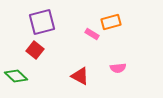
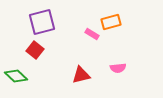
red triangle: moved 1 px right, 1 px up; rotated 42 degrees counterclockwise
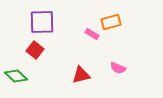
purple square: rotated 12 degrees clockwise
pink semicircle: rotated 28 degrees clockwise
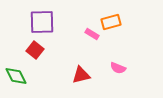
green diamond: rotated 20 degrees clockwise
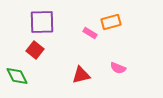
pink rectangle: moved 2 px left, 1 px up
green diamond: moved 1 px right
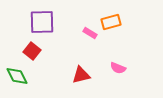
red square: moved 3 px left, 1 px down
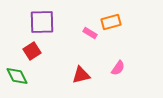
red square: rotated 18 degrees clockwise
pink semicircle: rotated 77 degrees counterclockwise
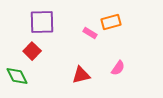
red square: rotated 12 degrees counterclockwise
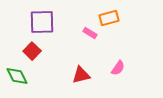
orange rectangle: moved 2 px left, 4 px up
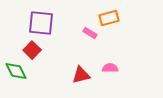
purple square: moved 1 px left, 1 px down; rotated 8 degrees clockwise
red square: moved 1 px up
pink semicircle: moved 8 px left; rotated 126 degrees counterclockwise
green diamond: moved 1 px left, 5 px up
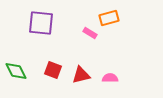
red square: moved 21 px right, 20 px down; rotated 24 degrees counterclockwise
pink semicircle: moved 10 px down
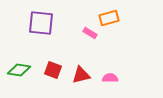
green diamond: moved 3 px right, 1 px up; rotated 55 degrees counterclockwise
